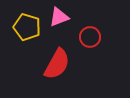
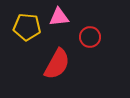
pink triangle: rotated 15 degrees clockwise
yellow pentagon: rotated 12 degrees counterclockwise
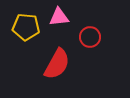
yellow pentagon: moved 1 px left
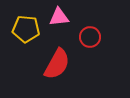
yellow pentagon: moved 2 px down
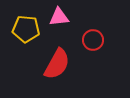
red circle: moved 3 px right, 3 px down
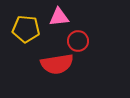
red circle: moved 15 px left, 1 px down
red semicircle: rotated 52 degrees clockwise
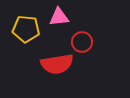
red circle: moved 4 px right, 1 px down
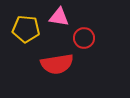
pink triangle: rotated 15 degrees clockwise
red circle: moved 2 px right, 4 px up
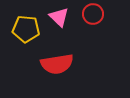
pink triangle: rotated 35 degrees clockwise
red circle: moved 9 px right, 24 px up
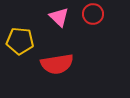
yellow pentagon: moved 6 px left, 12 px down
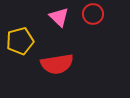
yellow pentagon: rotated 20 degrees counterclockwise
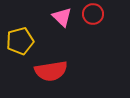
pink triangle: moved 3 px right
red semicircle: moved 6 px left, 7 px down
